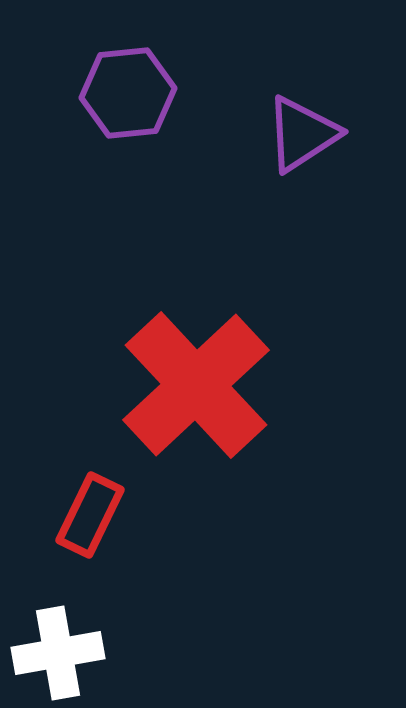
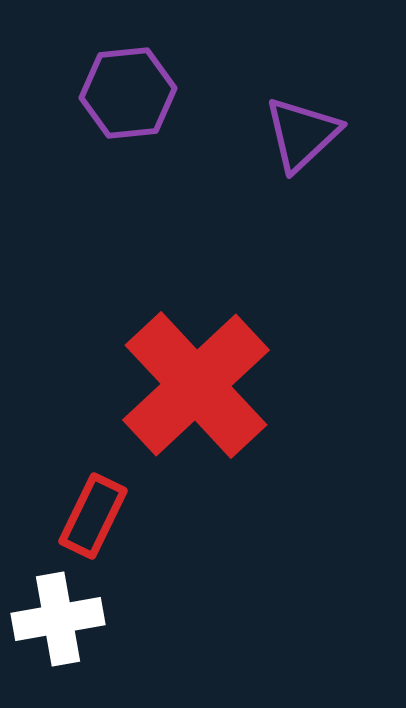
purple triangle: rotated 10 degrees counterclockwise
red rectangle: moved 3 px right, 1 px down
white cross: moved 34 px up
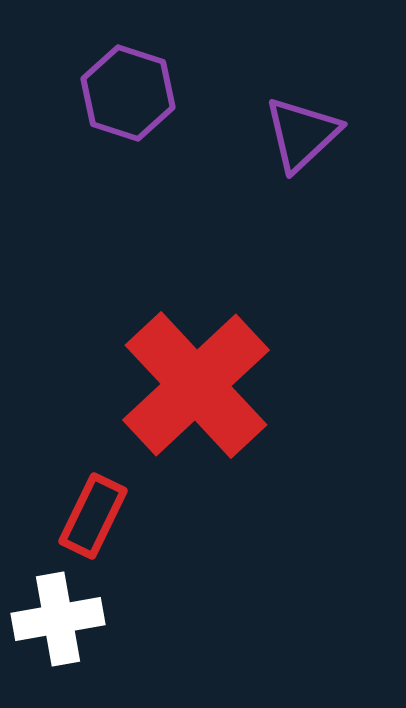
purple hexagon: rotated 24 degrees clockwise
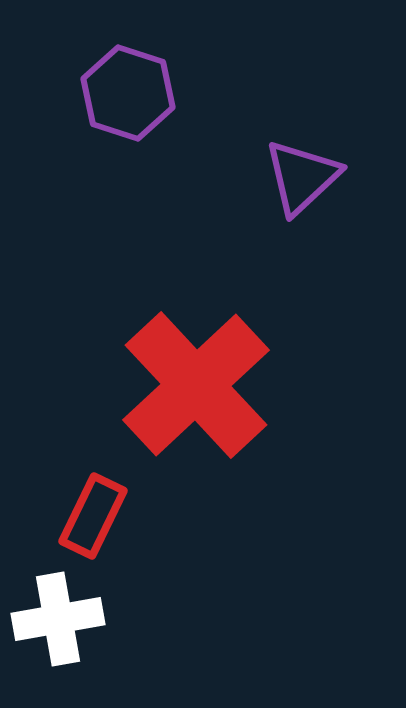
purple triangle: moved 43 px down
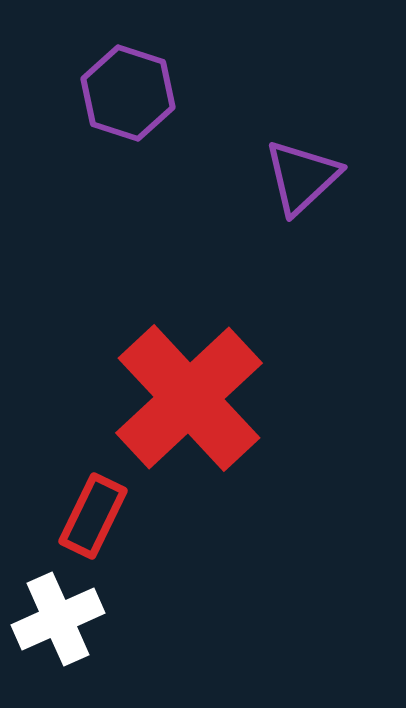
red cross: moved 7 px left, 13 px down
white cross: rotated 14 degrees counterclockwise
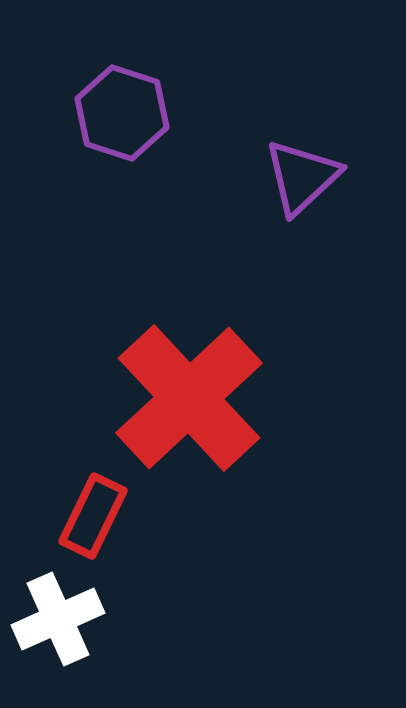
purple hexagon: moved 6 px left, 20 px down
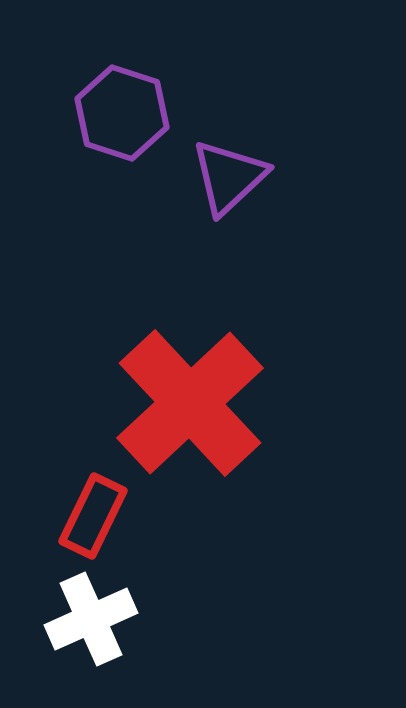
purple triangle: moved 73 px left
red cross: moved 1 px right, 5 px down
white cross: moved 33 px right
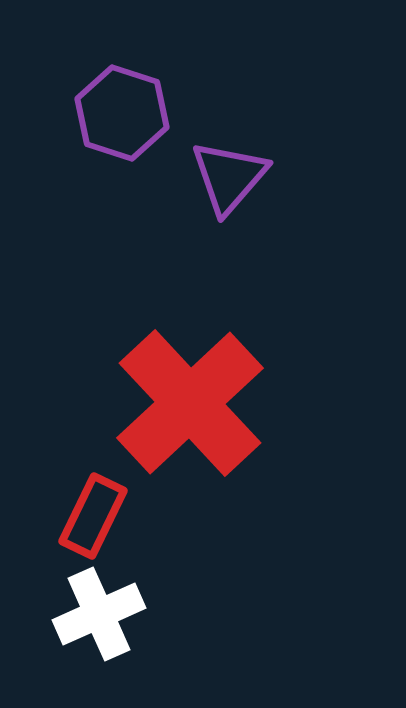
purple triangle: rotated 6 degrees counterclockwise
white cross: moved 8 px right, 5 px up
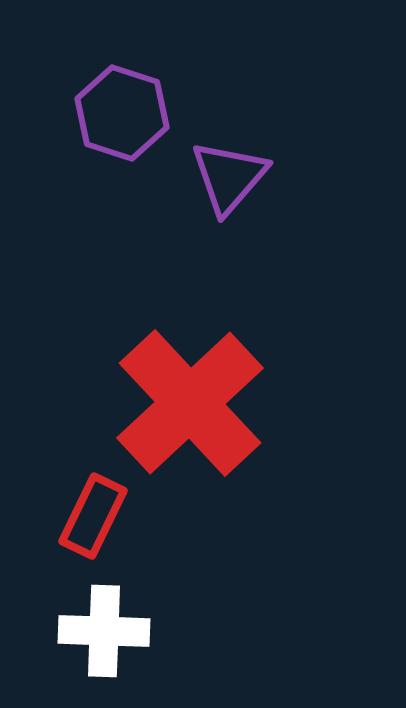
white cross: moved 5 px right, 17 px down; rotated 26 degrees clockwise
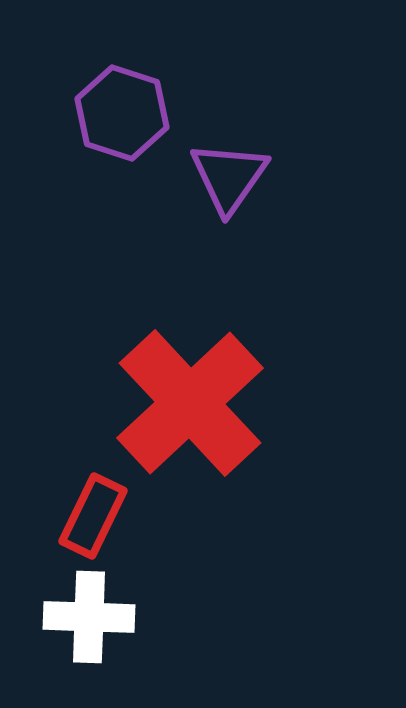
purple triangle: rotated 6 degrees counterclockwise
white cross: moved 15 px left, 14 px up
